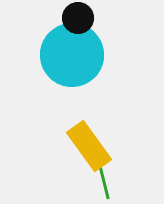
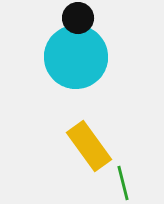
cyan circle: moved 4 px right, 2 px down
green line: moved 19 px right, 1 px down
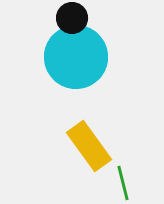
black circle: moved 6 px left
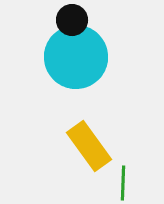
black circle: moved 2 px down
green line: rotated 16 degrees clockwise
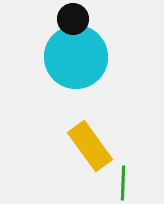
black circle: moved 1 px right, 1 px up
yellow rectangle: moved 1 px right
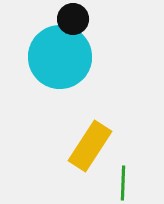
cyan circle: moved 16 px left
yellow rectangle: rotated 69 degrees clockwise
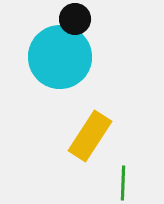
black circle: moved 2 px right
yellow rectangle: moved 10 px up
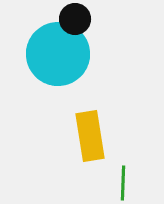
cyan circle: moved 2 px left, 3 px up
yellow rectangle: rotated 42 degrees counterclockwise
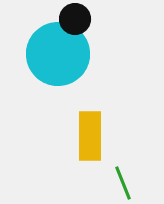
yellow rectangle: rotated 9 degrees clockwise
green line: rotated 24 degrees counterclockwise
